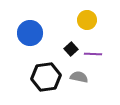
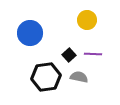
black square: moved 2 px left, 6 px down
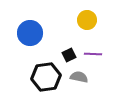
black square: rotated 16 degrees clockwise
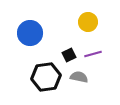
yellow circle: moved 1 px right, 2 px down
purple line: rotated 18 degrees counterclockwise
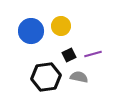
yellow circle: moved 27 px left, 4 px down
blue circle: moved 1 px right, 2 px up
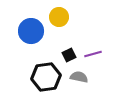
yellow circle: moved 2 px left, 9 px up
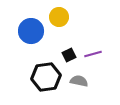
gray semicircle: moved 4 px down
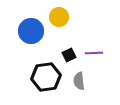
purple line: moved 1 px right, 1 px up; rotated 12 degrees clockwise
gray semicircle: rotated 108 degrees counterclockwise
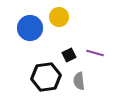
blue circle: moved 1 px left, 3 px up
purple line: moved 1 px right; rotated 18 degrees clockwise
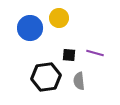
yellow circle: moved 1 px down
black square: rotated 32 degrees clockwise
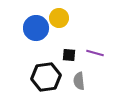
blue circle: moved 6 px right
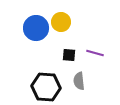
yellow circle: moved 2 px right, 4 px down
black hexagon: moved 10 px down; rotated 12 degrees clockwise
